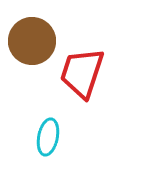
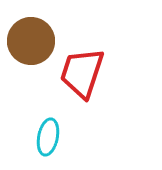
brown circle: moved 1 px left
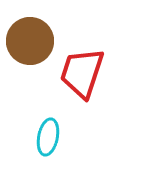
brown circle: moved 1 px left
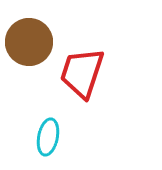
brown circle: moved 1 px left, 1 px down
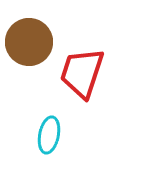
cyan ellipse: moved 1 px right, 2 px up
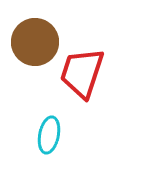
brown circle: moved 6 px right
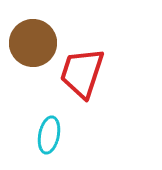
brown circle: moved 2 px left, 1 px down
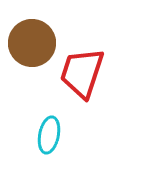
brown circle: moved 1 px left
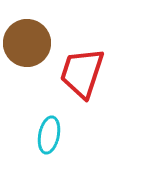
brown circle: moved 5 px left
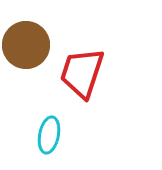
brown circle: moved 1 px left, 2 px down
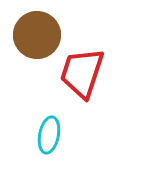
brown circle: moved 11 px right, 10 px up
